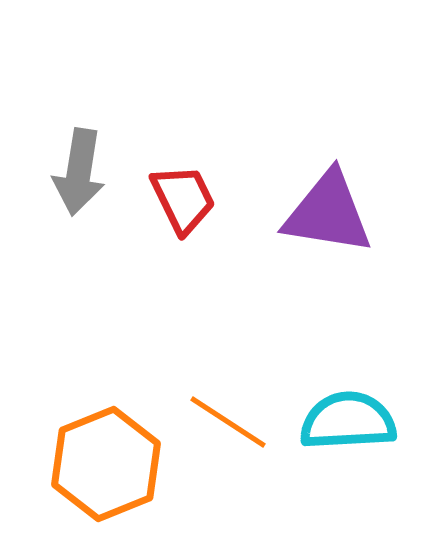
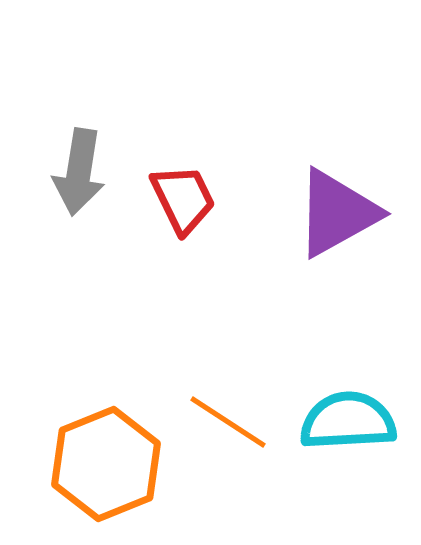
purple triangle: moved 9 px right; rotated 38 degrees counterclockwise
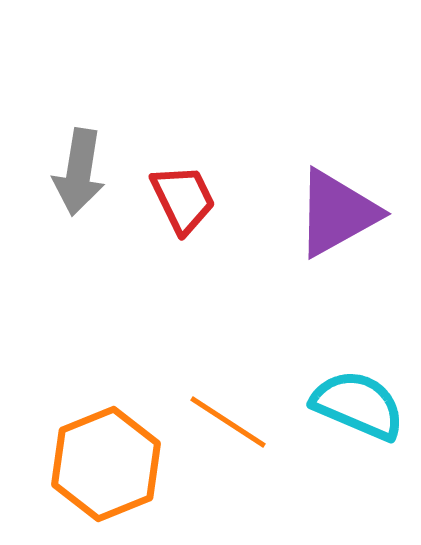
cyan semicircle: moved 10 px right, 16 px up; rotated 26 degrees clockwise
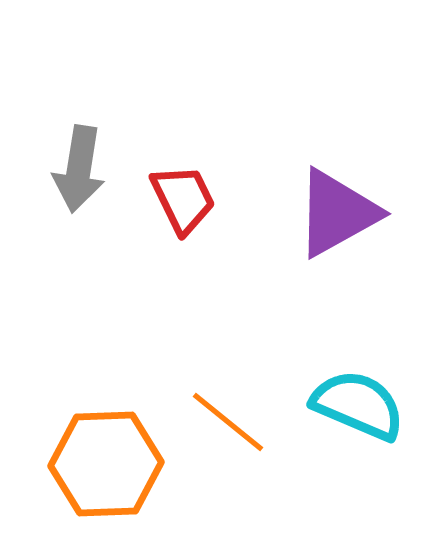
gray arrow: moved 3 px up
orange line: rotated 6 degrees clockwise
orange hexagon: rotated 20 degrees clockwise
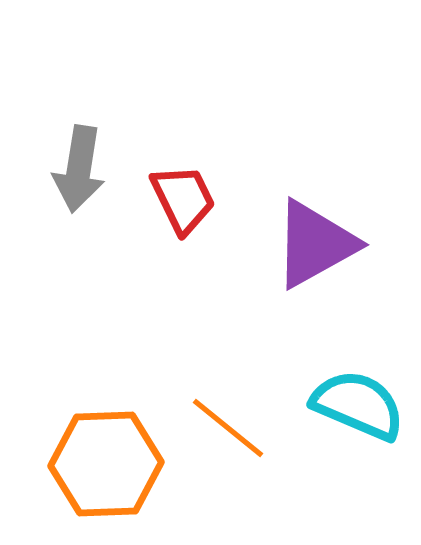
purple triangle: moved 22 px left, 31 px down
orange line: moved 6 px down
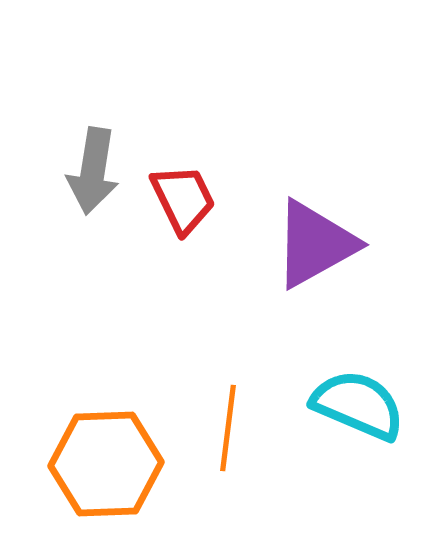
gray arrow: moved 14 px right, 2 px down
orange line: rotated 58 degrees clockwise
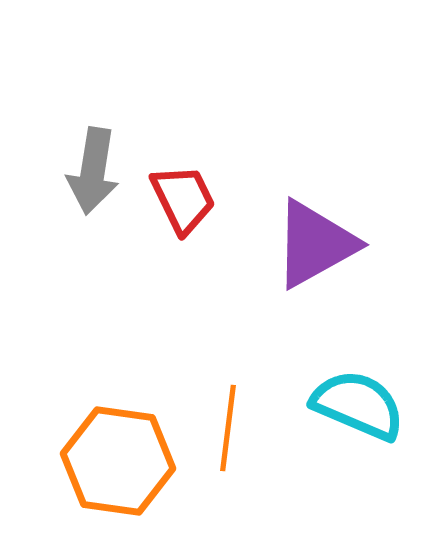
orange hexagon: moved 12 px right, 3 px up; rotated 10 degrees clockwise
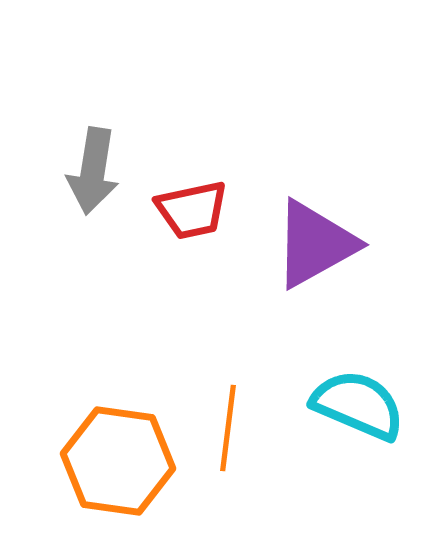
red trapezoid: moved 9 px right, 11 px down; rotated 104 degrees clockwise
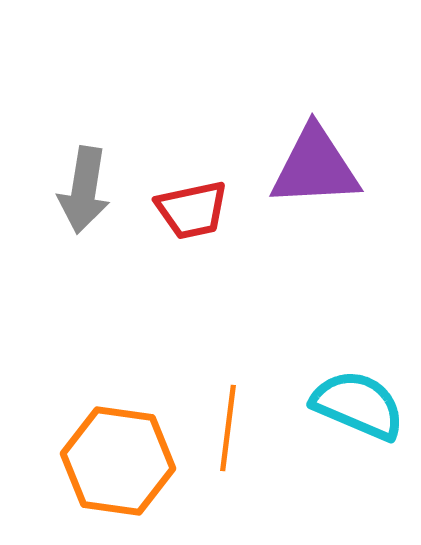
gray arrow: moved 9 px left, 19 px down
purple triangle: moved 77 px up; rotated 26 degrees clockwise
